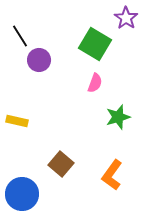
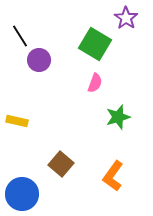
orange L-shape: moved 1 px right, 1 px down
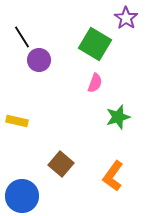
black line: moved 2 px right, 1 px down
blue circle: moved 2 px down
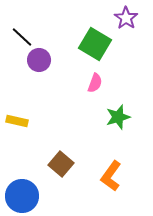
black line: rotated 15 degrees counterclockwise
orange L-shape: moved 2 px left
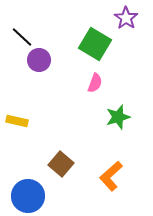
orange L-shape: rotated 12 degrees clockwise
blue circle: moved 6 px right
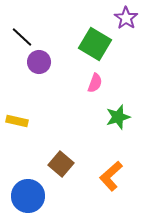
purple circle: moved 2 px down
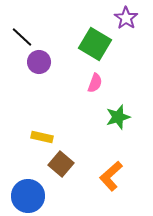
yellow rectangle: moved 25 px right, 16 px down
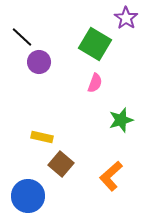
green star: moved 3 px right, 3 px down
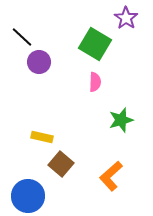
pink semicircle: moved 1 px up; rotated 18 degrees counterclockwise
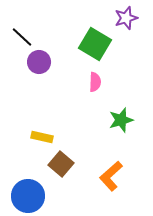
purple star: rotated 20 degrees clockwise
